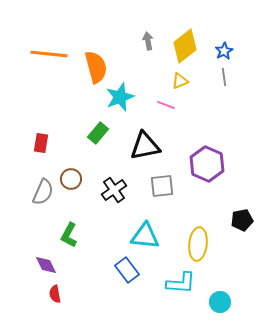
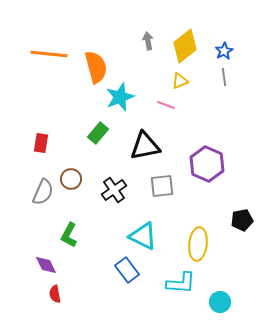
cyan triangle: moved 2 px left; rotated 20 degrees clockwise
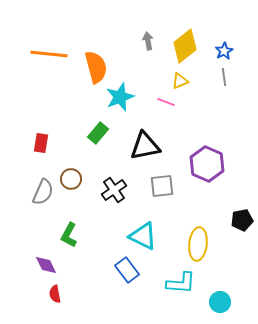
pink line: moved 3 px up
